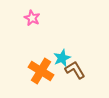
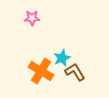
pink star: rotated 28 degrees counterclockwise
brown L-shape: moved 2 px down
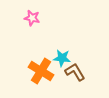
pink star: rotated 14 degrees clockwise
cyan star: rotated 30 degrees clockwise
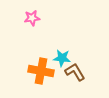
pink star: rotated 21 degrees counterclockwise
orange cross: rotated 20 degrees counterclockwise
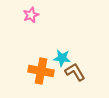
pink star: moved 1 px left, 3 px up; rotated 14 degrees counterclockwise
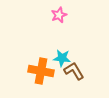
pink star: moved 28 px right
brown L-shape: moved 1 px left, 1 px up
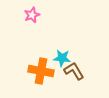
pink star: moved 27 px left
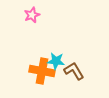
cyan star: moved 6 px left, 3 px down
orange cross: moved 1 px right
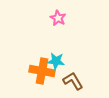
pink star: moved 26 px right, 3 px down; rotated 21 degrees counterclockwise
brown L-shape: moved 1 px left, 10 px down
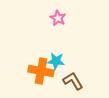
orange cross: moved 1 px left
